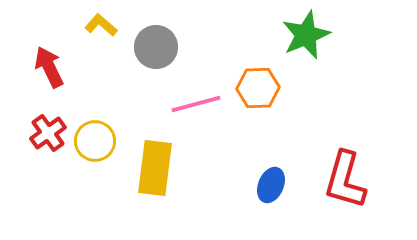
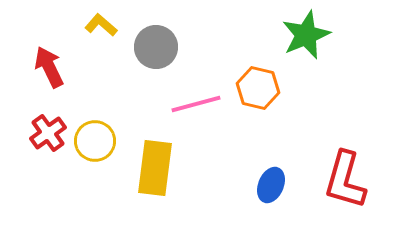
orange hexagon: rotated 15 degrees clockwise
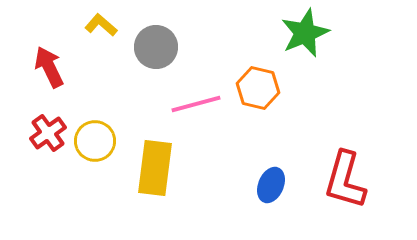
green star: moved 1 px left, 2 px up
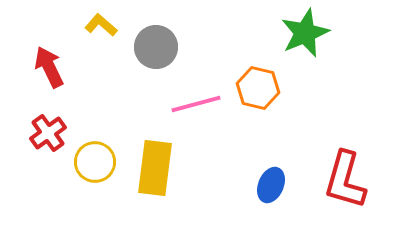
yellow circle: moved 21 px down
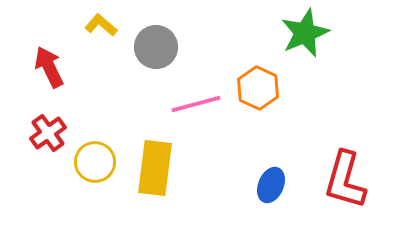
orange hexagon: rotated 12 degrees clockwise
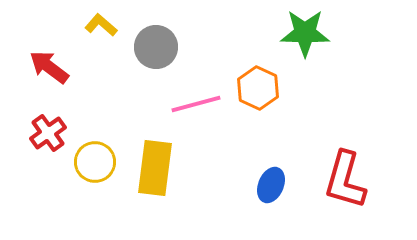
green star: rotated 24 degrees clockwise
red arrow: rotated 27 degrees counterclockwise
